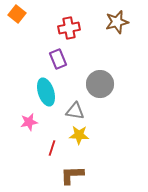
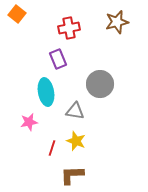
cyan ellipse: rotated 8 degrees clockwise
yellow star: moved 3 px left, 6 px down; rotated 18 degrees clockwise
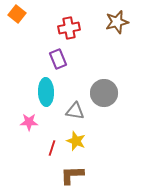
gray circle: moved 4 px right, 9 px down
cyan ellipse: rotated 8 degrees clockwise
pink star: rotated 12 degrees clockwise
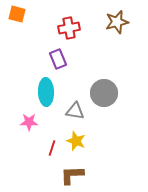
orange square: rotated 24 degrees counterclockwise
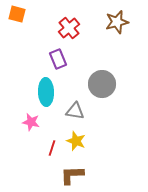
red cross: rotated 30 degrees counterclockwise
gray circle: moved 2 px left, 9 px up
pink star: moved 2 px right; rotated 12 degrees clockwise
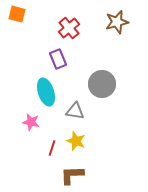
cyan ellipse: rotated 16 degrees counterclockwise
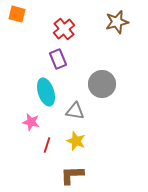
red cross: moved 5 px left, 1 px down
red line: moved 5 px left, 3 px up
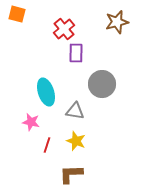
purple rectangle: moved 18 px right, 6 px up; rotated 24 degrees clockwise
brown L-shape: moved 1 px left, 1 px up
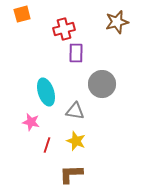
orange square: moved 5 px right; rotated 30 degrees counterclockwise
red cross: rotated 25 degrees clockwise
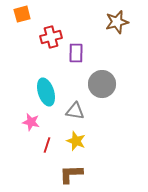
red cross: moved 13 px left, 8 px down
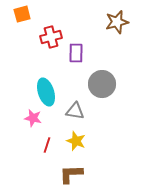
pink star: moved 2 px right, 4 px up
